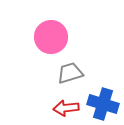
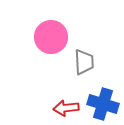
gray trapezoid: moved 14 px right, 11 px up; rotated 104 degrees clockwise
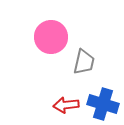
gray trapezoid: rotated 16 degrees clockwise
red arrow: moved 3 px up
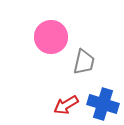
red arrow: rotated 25 degrees counterclockwise
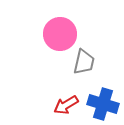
pink circle: moved 9 px right, 3 px up
